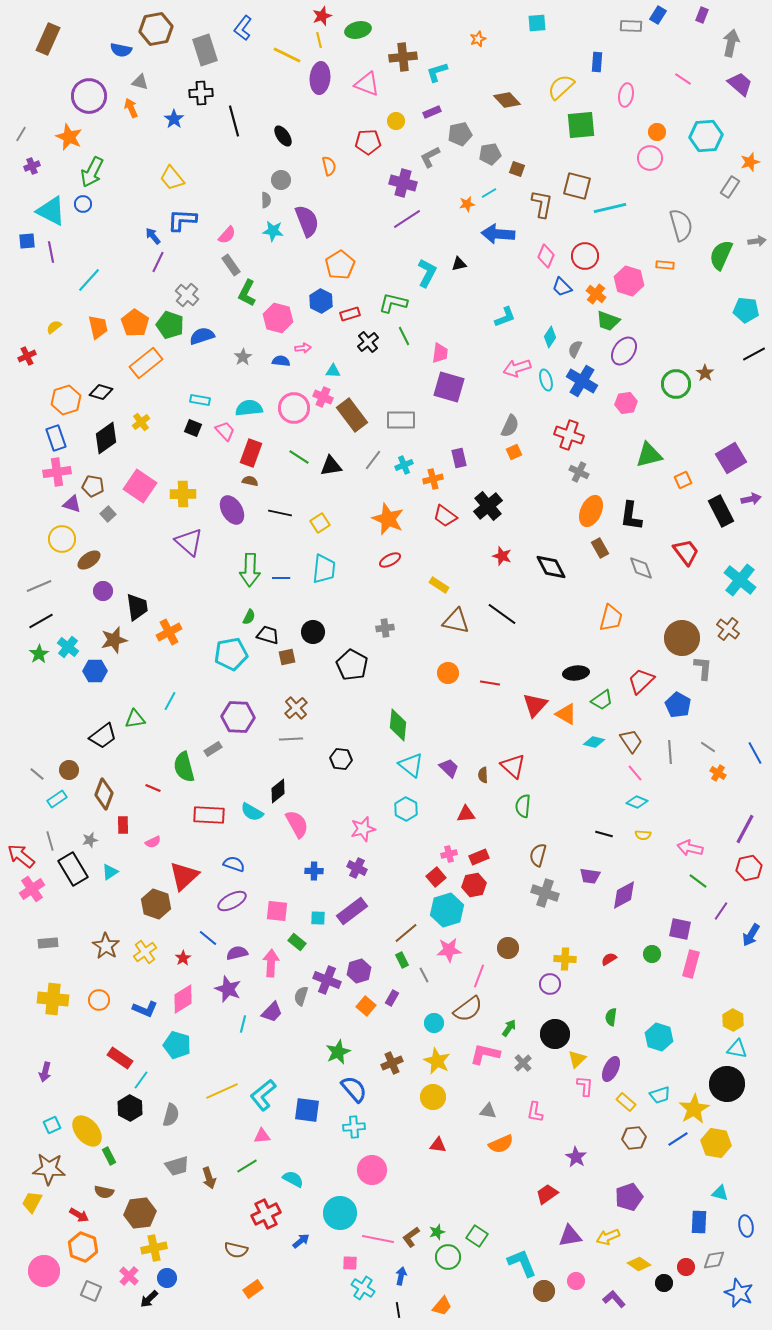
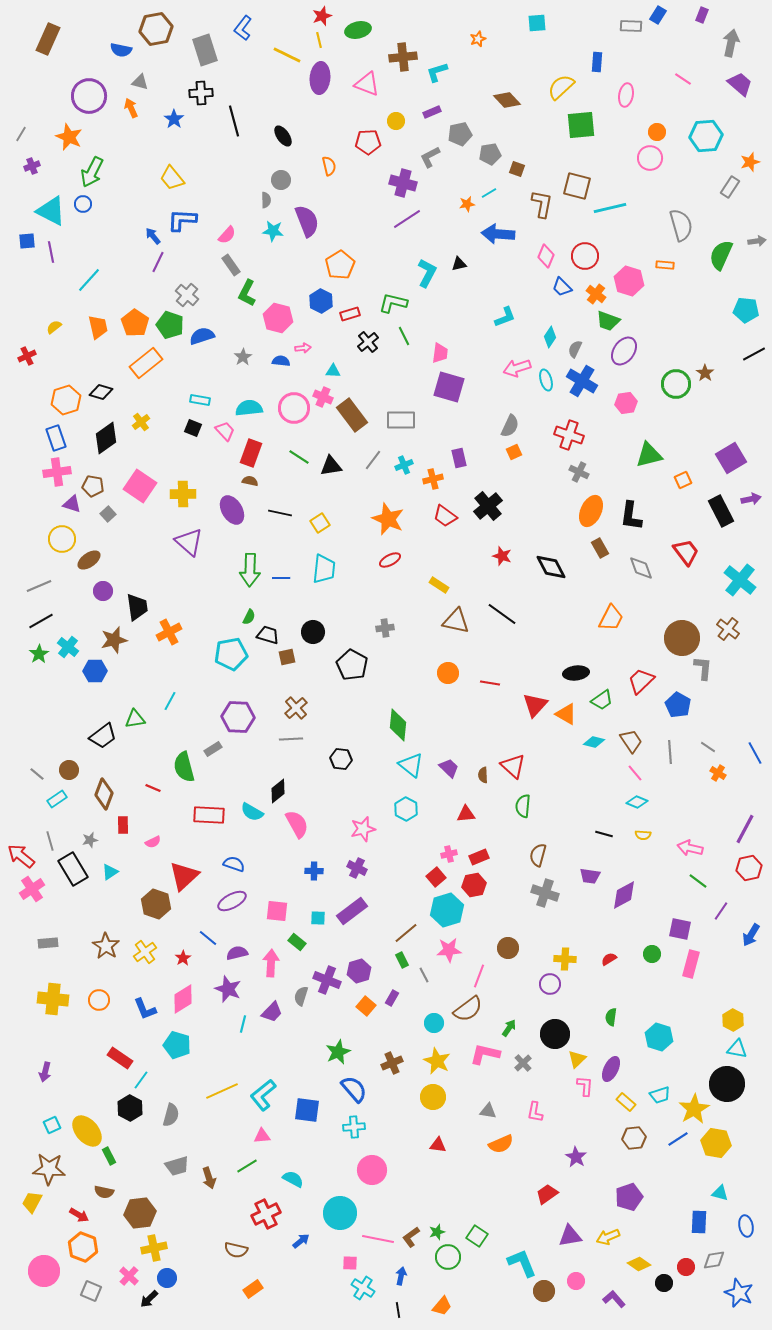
orange trapezoid at (611, 618): rotated 12 degrees clockwise
blue L-shape at (145, 1009): rotated 45 degrees clockwise
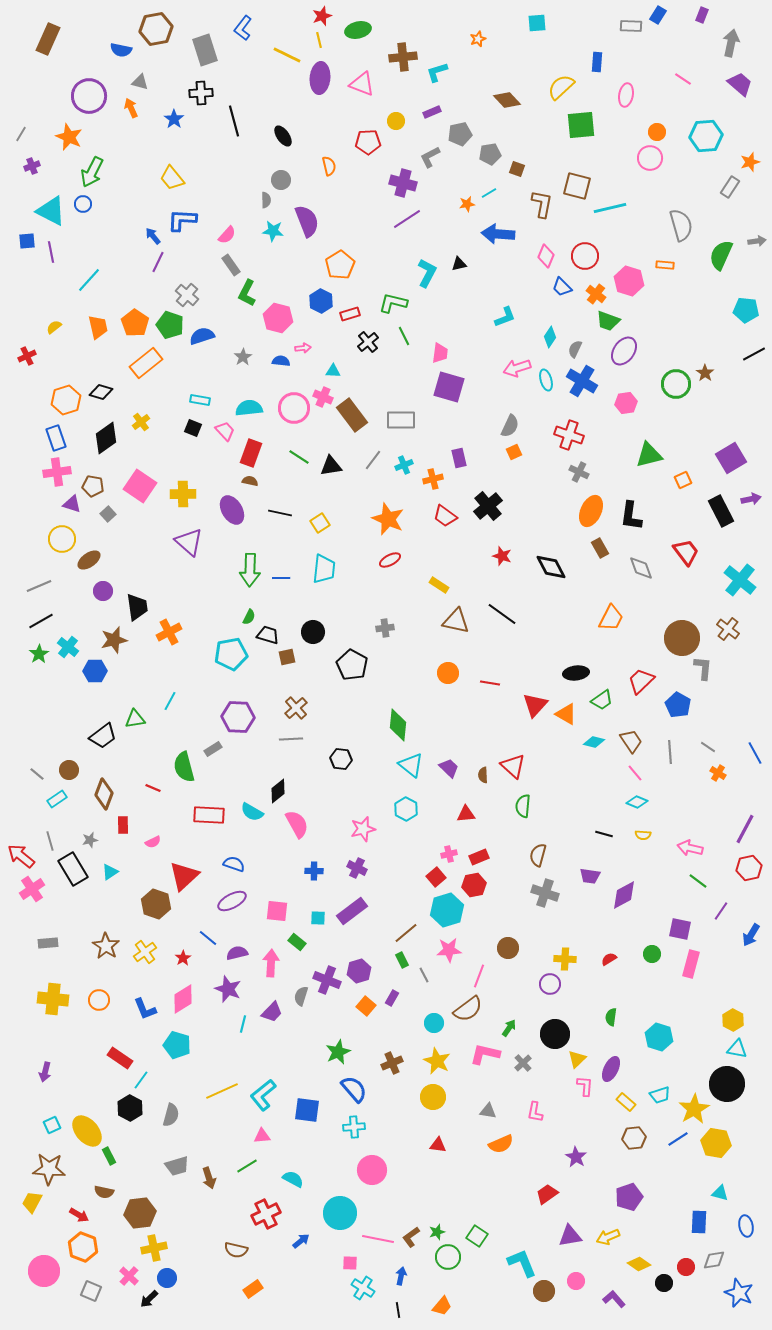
pink triangle at (367, 84): moved 5 px left
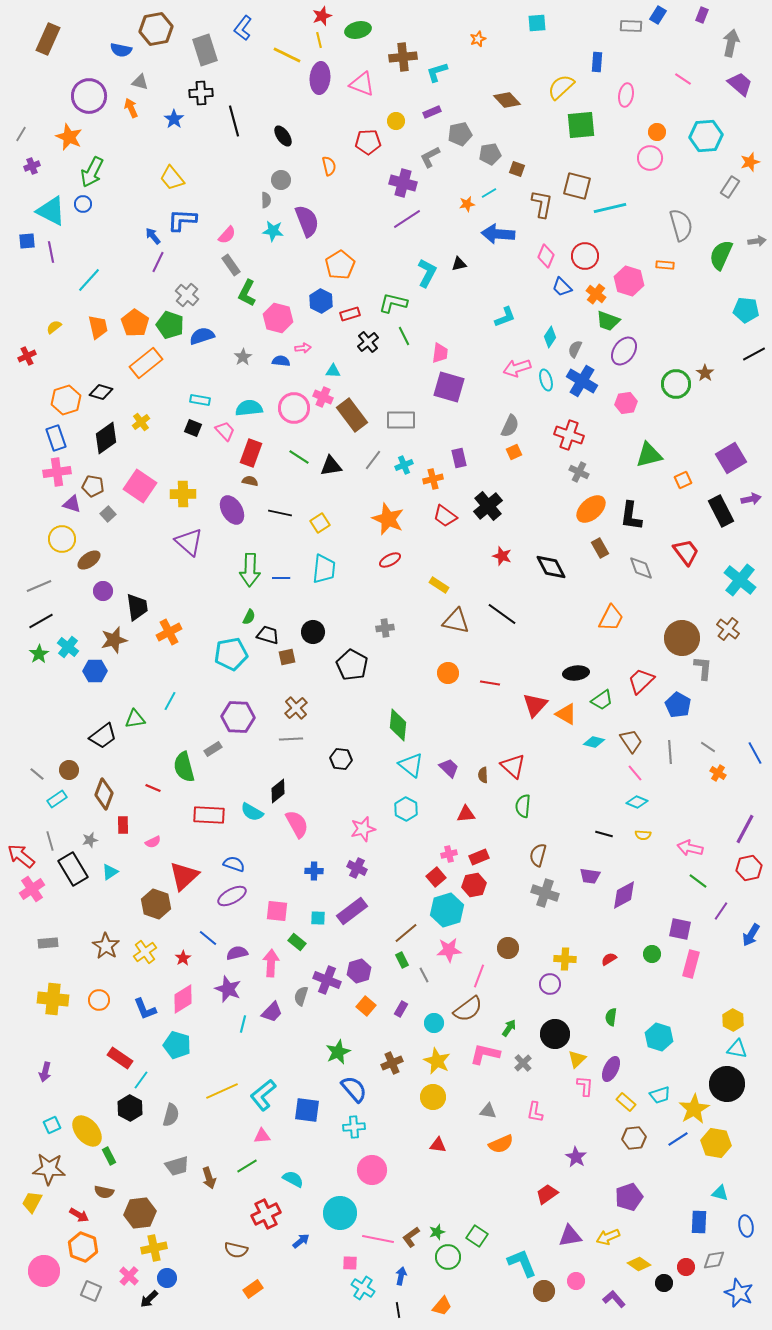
orange ellipse at (591, 511): moved 2 px up; rotated 24 degrees clockwise
purple ellipse at (232, 901): moved 5 px up
purple rectangle at (392, 998): moved 9 px right, 11 px down
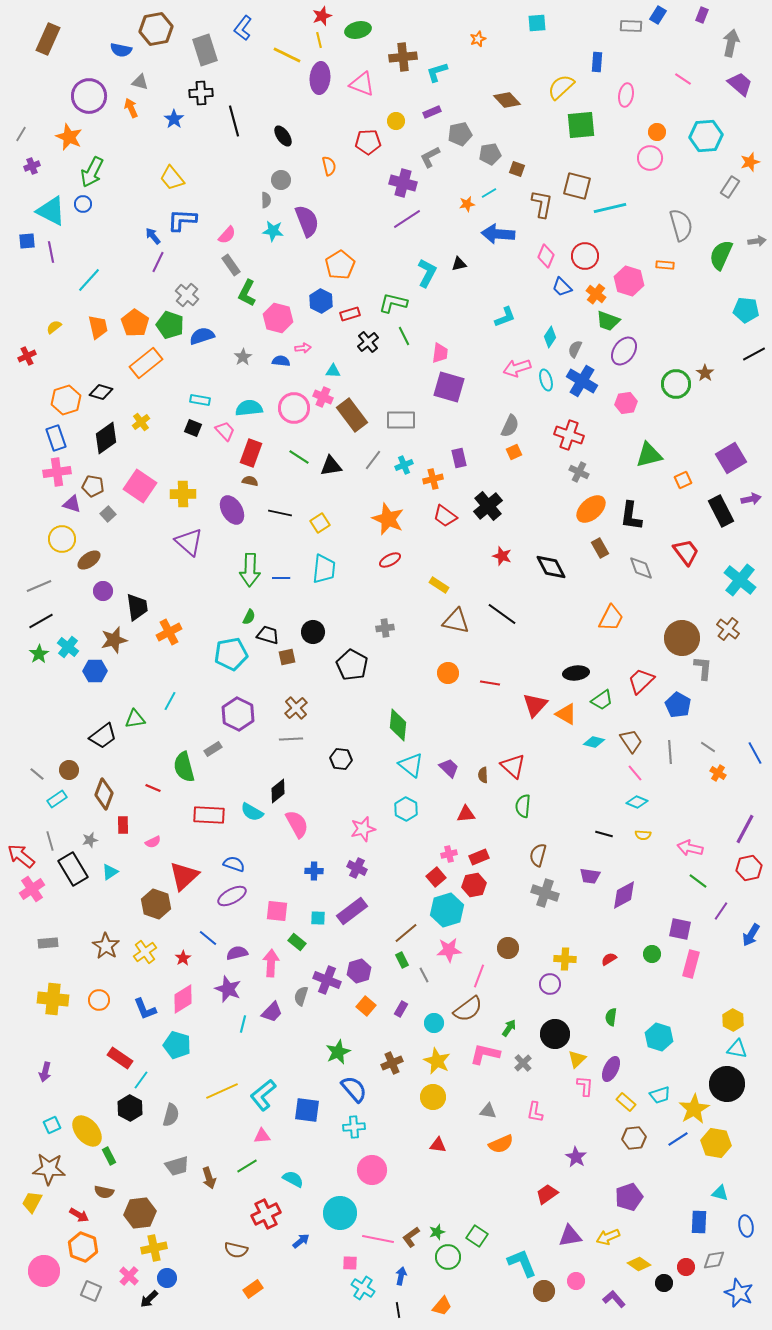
purple hexagon at (238, 717): moved 3 px up; rotated 24 degrees clockwise
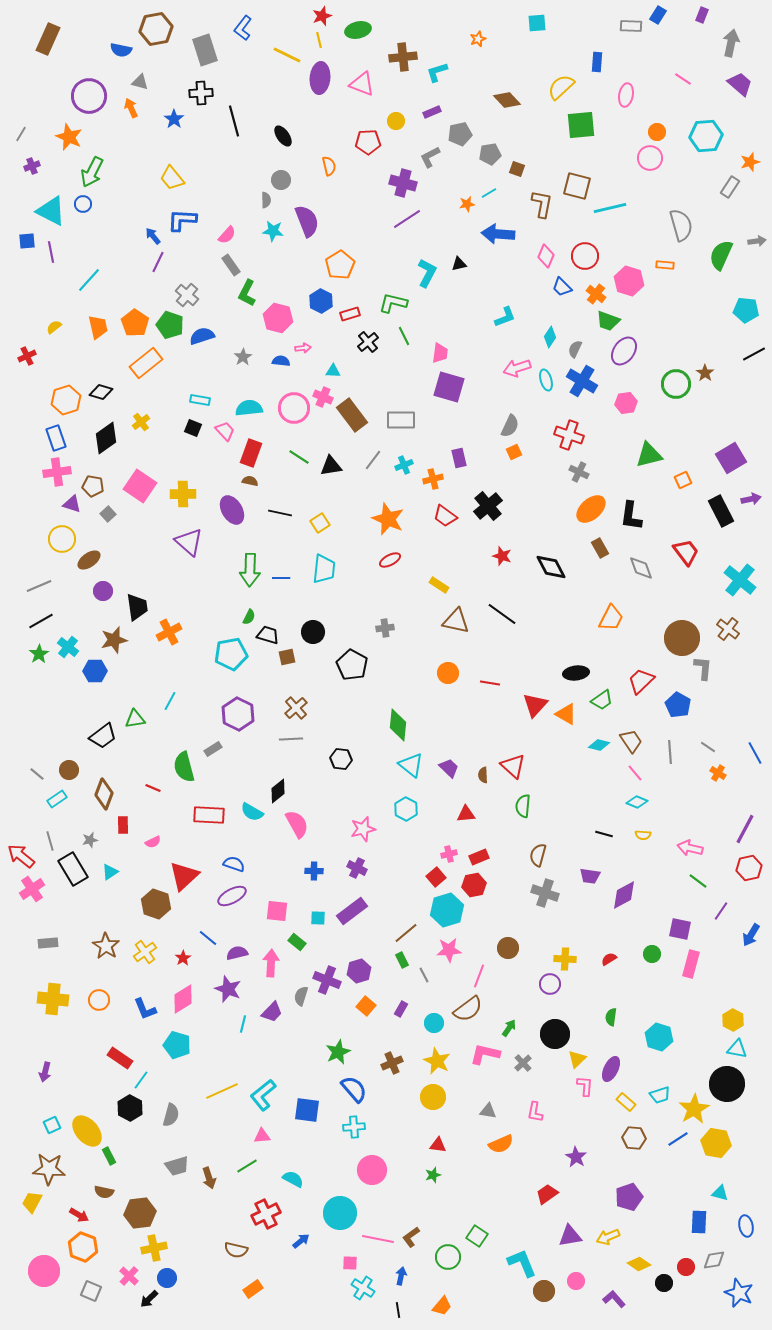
cyan diamond at (594, 742): moved 5 px right, 3 px down
brown hexagon at (634, 1138): rotated 10 degrees clockwise
green star at (437, 1232): moved 4 px left, 57 px up
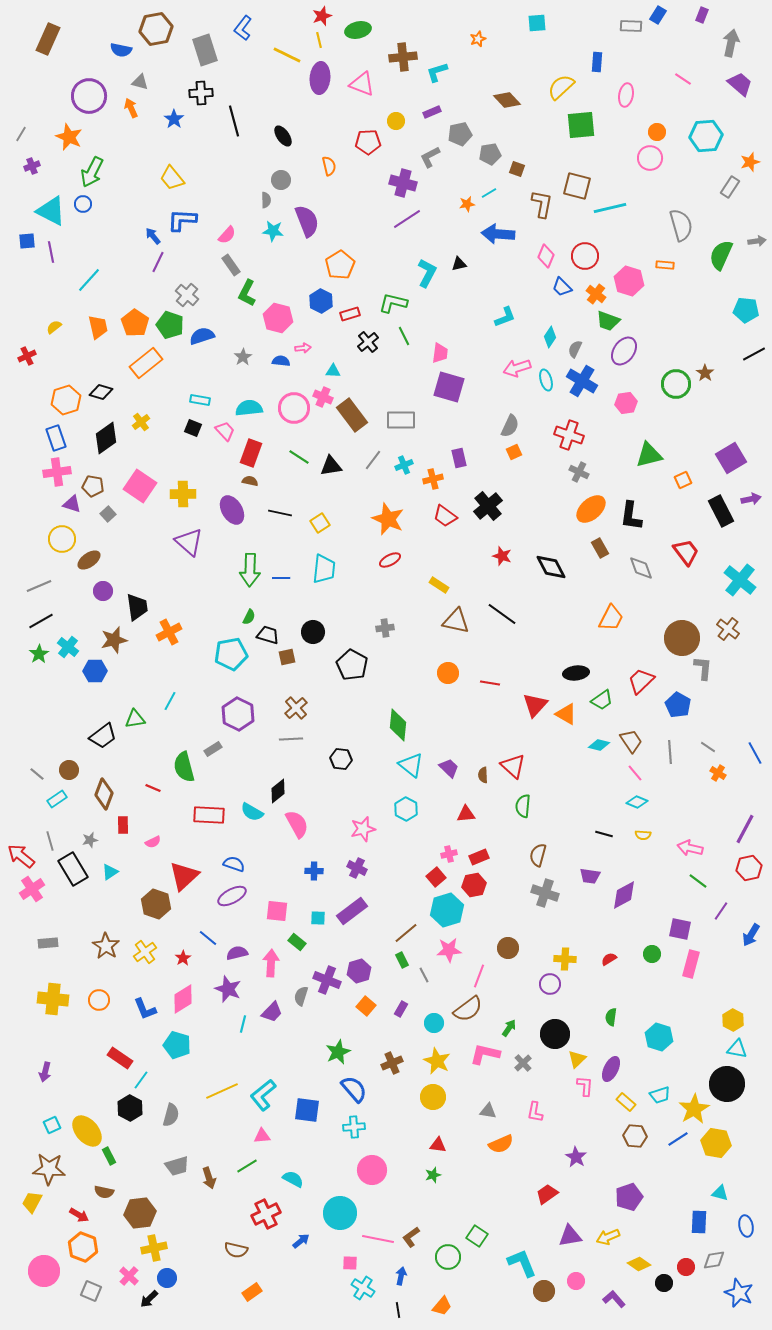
brown hexagon at (634, 1138): moved 1 px right, 2 px up
orange rectangle at (253, 1289): moved 1 px left, 3 px down
